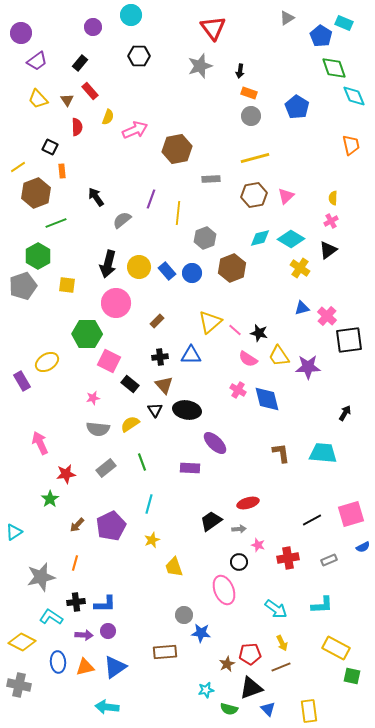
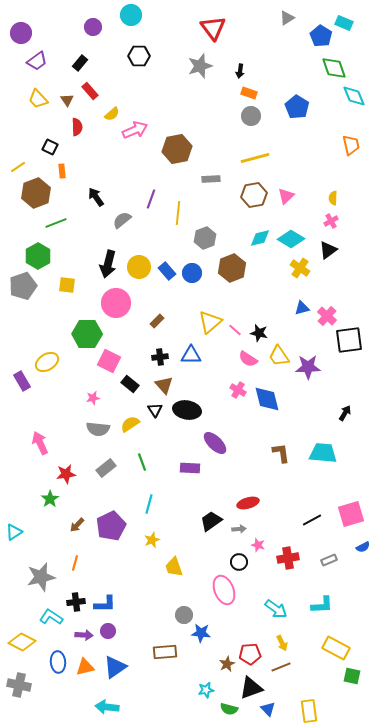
yellow semicircle at (108, 117): moved 4 px right, 3 px up; rotated 28 degrees clockwise
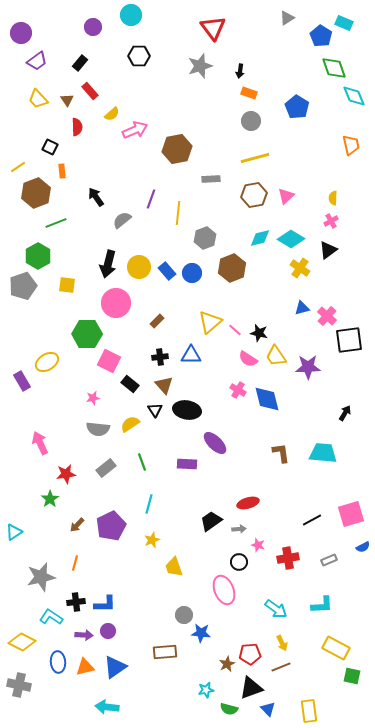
gray circle at (251, 116): moved 5 px down
yellow trapezoid at (279, 356): moved 3 px left
purple rectangle at (190, 468): moved 3 px left, 4 px up
